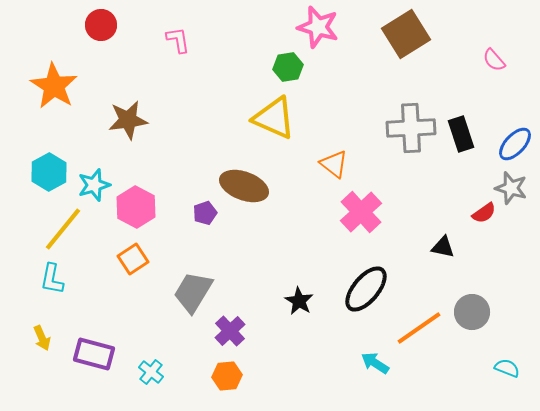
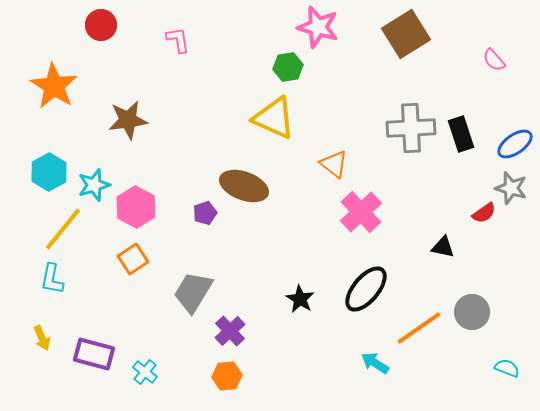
blue ellipse: rotated 12 degrees clockwise
black star: moved 1 px right, 2 px up
cyan cross: moved 6 px left
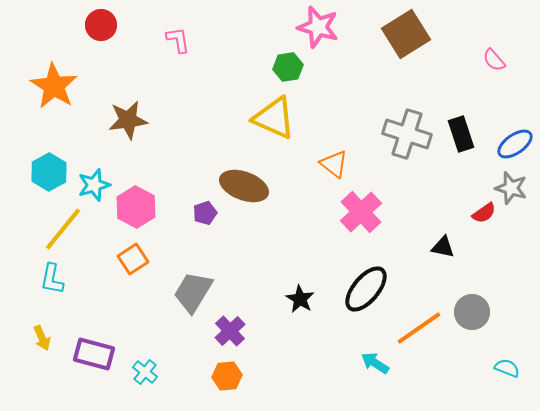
gray cross: moved 4 px left, 6 px down; rotated 21 degrees clockwise
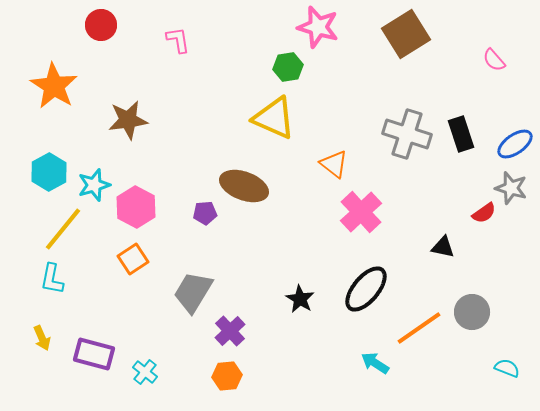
purple pentagon: rotated 15 degrees clockwise
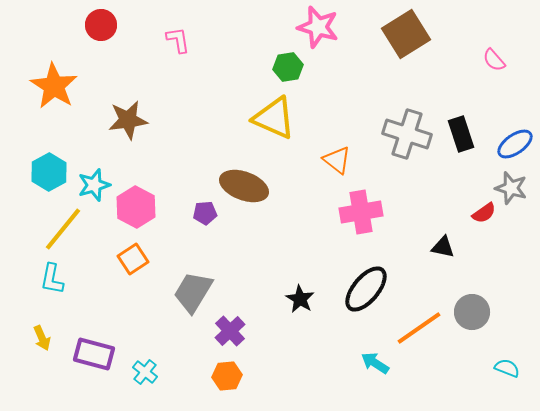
orange triangle: moved 3 px right, 4 px up
pink cross: rotated 33 degrees clockwise
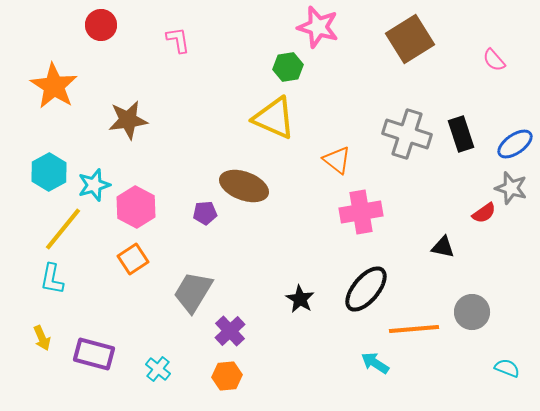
brown square: moved 4 px right, 5 px down
orange line: moved 5 px left, 1 px down; rotated 30 degrees clockwise
cyan cross: moved 13 px right, 3 px up
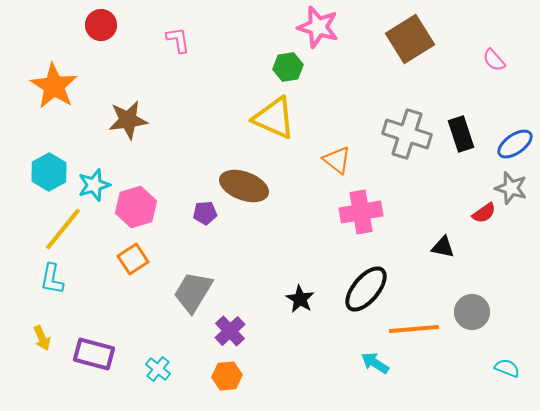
pink hexagon: rotated 15 degrees clockwise
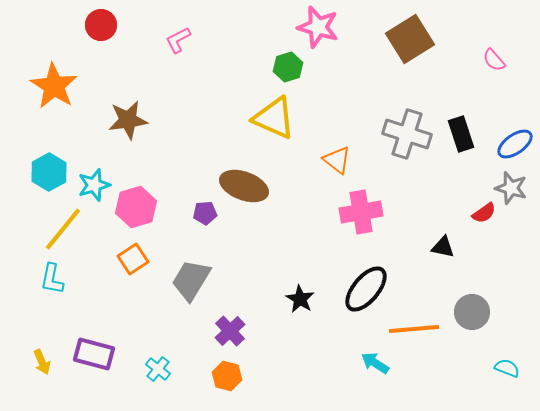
pink L-shape: rotated 108 degrees counterclockwise
green hexagon: rotated 8 degrees counterclockwise
gray trapezoid: moved 2 px left, 12 px up
yellow arrow: moved 24 px down
orange hexagon: rotated 20 degrees clockwise
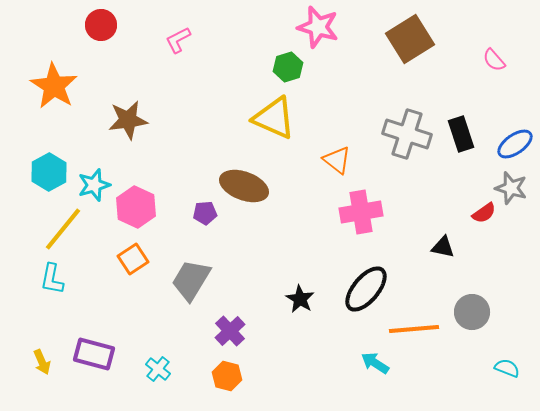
pink hexagon: rotated 18 degrees counterclockwise
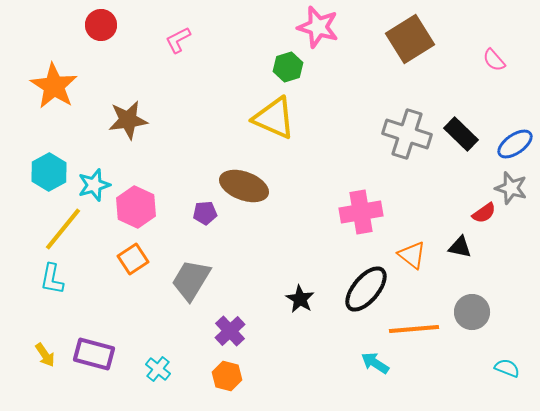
black rectangle: rotated 28 degrees counterclockwise
orange triangle: moved 75 px right, 95 px down
black triangle: moved 17 px right
yellow arrow: moved 3 px right, 7 px up; rotated 10 degrees counterclockwise
